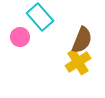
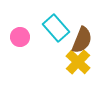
cyan rectangle: moved 16 px right, 11 px down
yellow cross: rotated 15 degrees counterclockwise
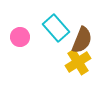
yellow cross: rotated 15 degrees clockwise
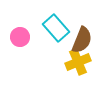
yellow cross: rotated 10 degrees clockwise
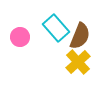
brown semicircle: moved 2 px left, 4 px up
yellow cross: rotated 20 degrees counterclockwise
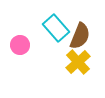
pink circle: moved 8 px down
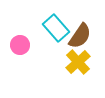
brown semicircle: rotated 12 degrees clockwise
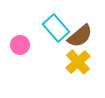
brown semicircle: rotated 16 degrees clockwise
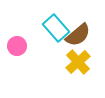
brown semicircle: moved 2 px left, 1 px up
pink circle: moved 3 px left, 1 px down
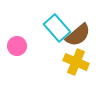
cyan rectangle: moved 1 px right
yellow cross: moved 2 px left; rotated 25 degrees counterclockwise
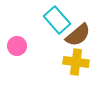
cyan rectangle: moved 8 px up
yellow cross: rotated 15 degrees counterclockwise
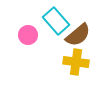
cyan rectangle: moved 1 px left, 1 px down
pink circle: moved 11 px right, 11 px up
